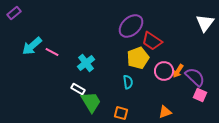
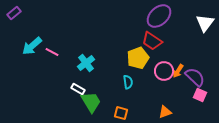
purple ellipse: moved 28 px right, 10 px up
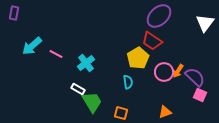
purple rectangle: rotated 40 degrees counterclockwise
pink line: moved 4 px right, 2 px down
yellow pentagon: rotated 10 degrees counterclockwise
pink circle: moved 1 px down
green trapezoid: moved 1 px right
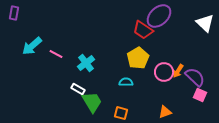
white triangle: rotated 24 degrees counterclockwise
red trapezoid: moved 9 px left, 11 px up
cyan semicircle: moved 2 px left; rotated 80 degrees counterclockwise
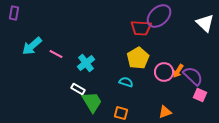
red trapezoid: moved 2 px left, 2 px up; rotated 30 degrees counterclockwise
purple semicircle: moved 2 px left, 1 px up
cyan semicircle: rotated 16 degrees clockwise
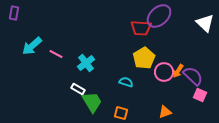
yellow pentagon: moved 6 px right
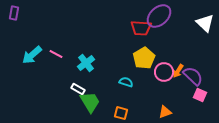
cyan arrow: moved 9 px down
green trapezoid: moved 2 px left
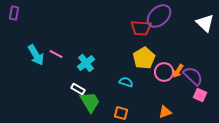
cyan arrow: moved 4 px right; rotated 80 degrees counterclockwise
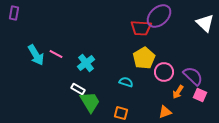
orange arrow: moved 21 px down
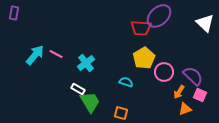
cyan arrow: moved 1 px left; rotated 110 degrees counterclockwise
orange arrow: moved 1 px right
orange triangle: moved 20 px right, 3 px up
